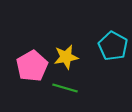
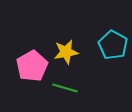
cyan pentagon: moved 1 px up
yellow star: moved 5 px up
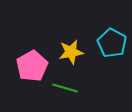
cyan pentagon: moved 1 px left, 2 px up
yellow star: moved 5 px right
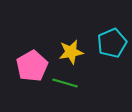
cyan pentagon: rotated 20 degrees clockwise
green line: moved 5 px up
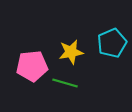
pink pentagon: rotated 24 degrees clockwise
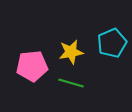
green line: moved 6 px right
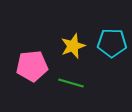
cyan pentagon: rotated 24 degrees clockwise
yellow star: moved 2 px right, 6 px up; rotated 10 degrees counterclockwise
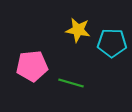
yellow star: moved 5 px right, 16 px up; rotated 30 degrees clockwise
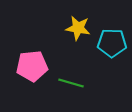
yellow star: moved 2 px up
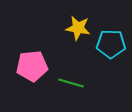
cyan pentagon: moved 1 px left, 1 px down
